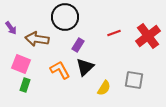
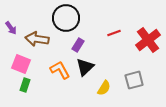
black circle: moved 1 px right, 1 px down
red cross: moved 4 px down
gray square: rotated 24 degrees counterclockwise
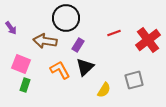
brown arrow: moved 8 px right, 2 px down
yellow semicircle: moved 2 px down
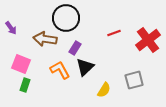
brown arrow: moved 2 px up
purple rectangle: moved 3 px left, 3 px down
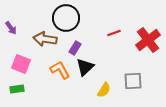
gray square: moved 1 px left, 1 px down; rotated 12 degrees clockwise
green rectangle: moved 8 px left, 4 px down; rotated 64 degrees clockwise
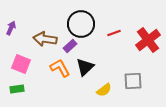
black circle: moved 15 px right, 6 px down
purple arrow: rotated 120 degrees counterclockwise
purple rectangle: moved 5 px left, 2 px up; rotated 16 degrees clockwise
orange L-shape: moved 2 px up
yellow semicircle: rotated 21 degrees clockwise
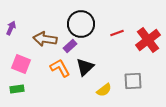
red line: moved 3 px right
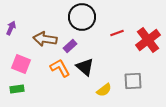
black circle: moved 1 px right, 7 px up
black triangle: rotated 36 degrees counterclockwise
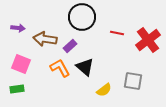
purple arrow: moved 7 px right; rotated 72 degrees clockwise
red line: rotated 32 degrees clockwise
gray square: rotated 12 degrees clockwise
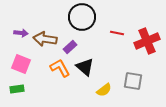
purple arrow: moved 3 px right, 5 px down
red cross: moved 1 px left, 1 px down; rotated 15 degrees clockwise
purple rectangle: moved 1 px down
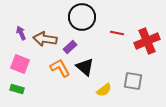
purple arrow: rotated 120 degrees counterclockwise
pink square: moved 1 px left
green rectangle: rotated 24 degrees clockwise
